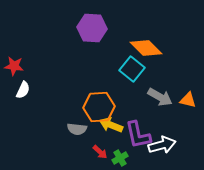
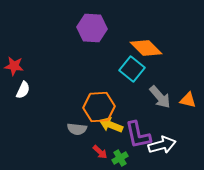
gray arrow: rotated 20 degrees clockwise
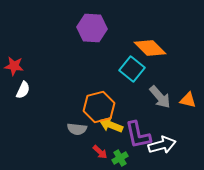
orange diamond: moved 4 px right
orange hexagon: rotated 12 degrees counterclockwise
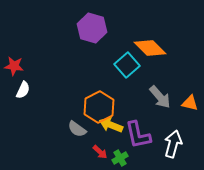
purple hexagon: rotated 12 degrees clockwise
cyan square: moved 5 px left, 4 px up; rotated 10 degrees clockwise
orange triangle: moved 2 px right, 3 px down
orange hexagon: rotated 12 degrees counterclockwise
gray semicircle: rotated 30 degrees clockwise
white arrow: moved 11 px right, 1 px up; rotated 60 degrees counterclockwise
